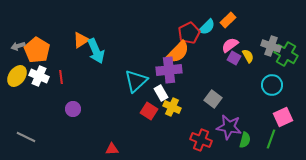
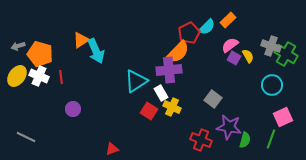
orange pentagon: moved 3 px right, 4 px down; rotated 15 degrees counterclockwise
cyan triangle: rotated 10 degrees clockwise
red triangle: rotated 16 degrees counterclockwise
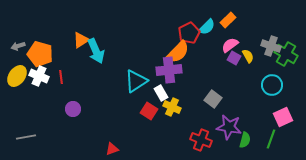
gray line: rotated 36 degrees counterclockwise
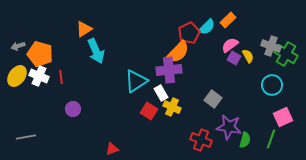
orange triangle: moved 3 px right, 11 px up
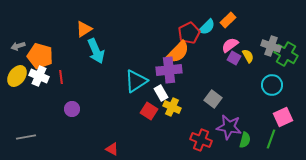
orange pentagon: moved 2 px down
purple circle: moved 1 px left
red triangle: rotated 48 degrees clockwise
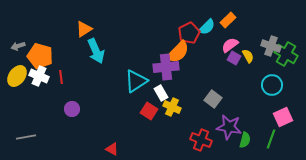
purple cross: moved 3 px left, 3 px up
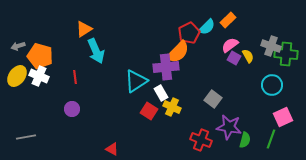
green cross: rotated 25 degrees counterclockwise
red line: moved 14 px right
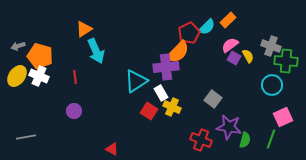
green cross: moved 7 px down
purple circle: moved 2 px right, 2 px down
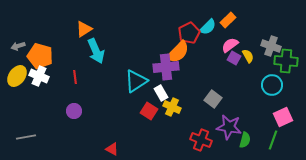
cyan semicircle: moved 1 px right
green line: moved 2 px right, 1 px down
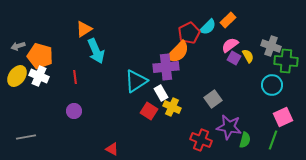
gray square: rotated 18 degrees clockwise
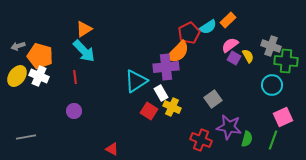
cyan semicircle: rotated 12 degrees clockwise
cyan arrow: moved 12 px left; rotated 20 degrees counterclockwise
green semicircle: moved 2 px right, 1 px up
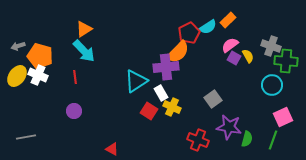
white cross: moved 1 px left, 1 px up
red cross: moved 3 px left
